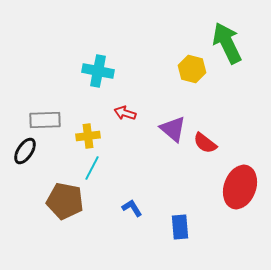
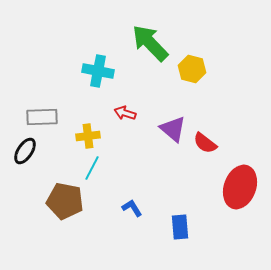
green arrow: moved 77 px left; rotated 18 degrees counterclockwise
gray rectangle: moved 3 px left, 3 px up
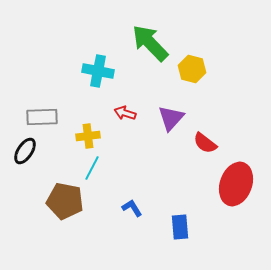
purple triangle: moved 2 px left, 11 px up; rotated 32 degrees clockwise
red ellipse: moved 4 px left, 3 px up
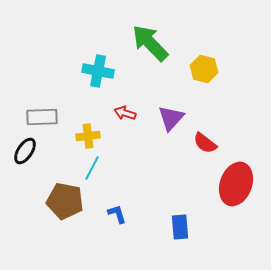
yellow hexagon: moved 12 px right
blue L-shape: moved 15 px left, 6 px down; rotated 15 degrees clockwise
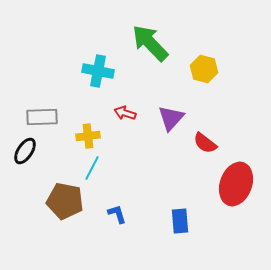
blue rectangle: moved 6 px up
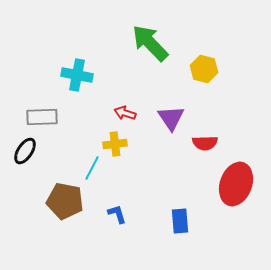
cyan cross: moved 21 px left, 4 px down
purple triangle: rotated 16 degrees counterclockwise
yellow cross: moved 27 px right, 8 px down
red semicircle: rotated 40 degrees counterclockwise
